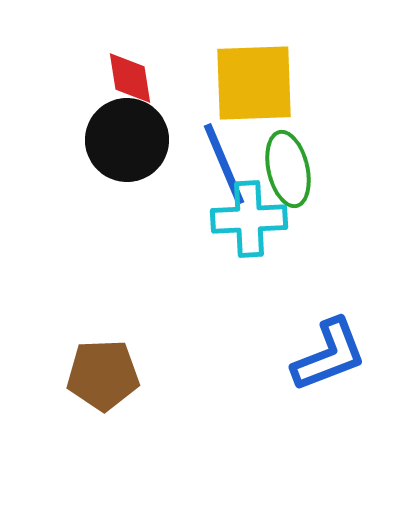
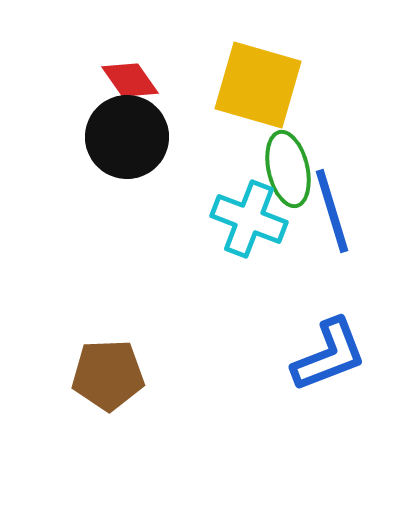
red diamond: moved 2 px down; rotated 26 degrees counterclockwise
yellow square: moved 4 px right, 2 px down; rotated 18 degrees clockwise
black circle: moved 3 px up
blue line: moved 108 px right, 47 px down; rotated 6 degrees clockwise
cyan cross: rotated 24 degrees clockwise
brown pentagon: moved 5 px right
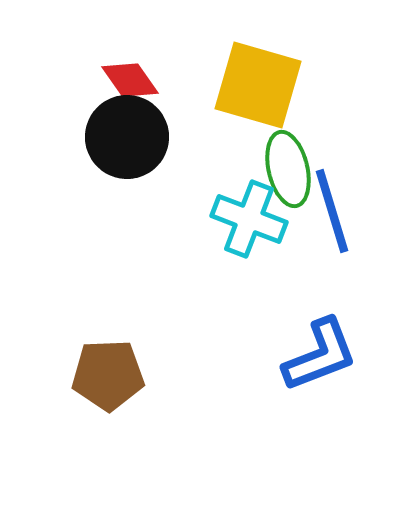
blue L-shape: moved 9 px left
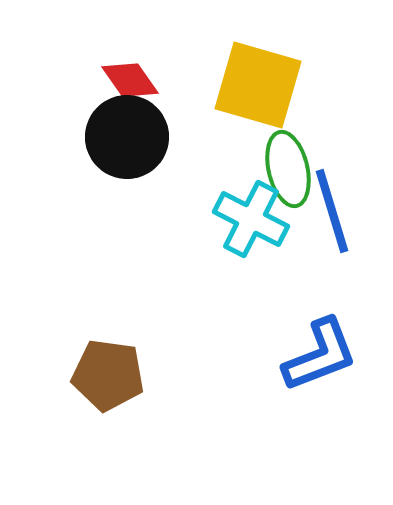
cyan cross: moved 2 px right; rotated 6 degrees clockwise
brown pentagon: rotated 10 degrees clockwise
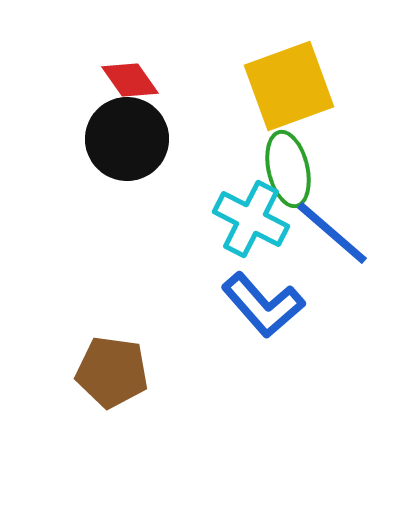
yellow square: moved 31 px right, 1 px down; rotated 36 degrees counterclockwise
black circle: moved 2 px down
blue line: moved 22 px down; rotated 32 degrees counterclockwise
blue L-shape: moved 57 px left, 50 px up; rotated 70 degrees clockwise
brown pentagon: moved 4 px right, 3 px up
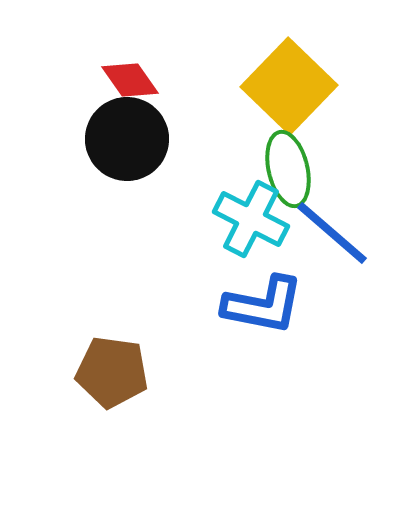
yellow square: rotated 26 degrees counterclockwise
blue L-shape: rotated 38 degrees counterclockwise
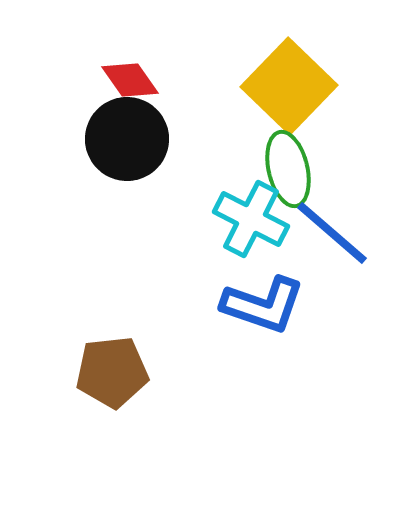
blue L-shape: rotated 8 degrees clockwise
brown pentagon: rotated 14 degrees counterclockwise
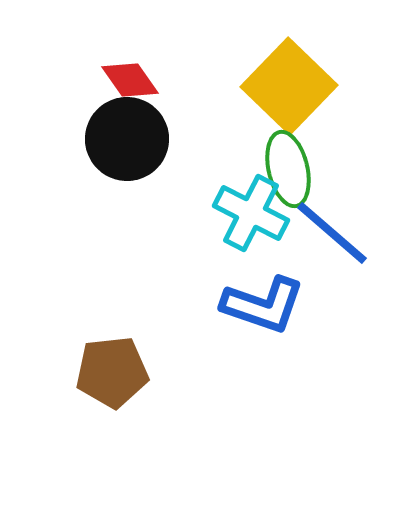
cyan cross: moved 6 px up
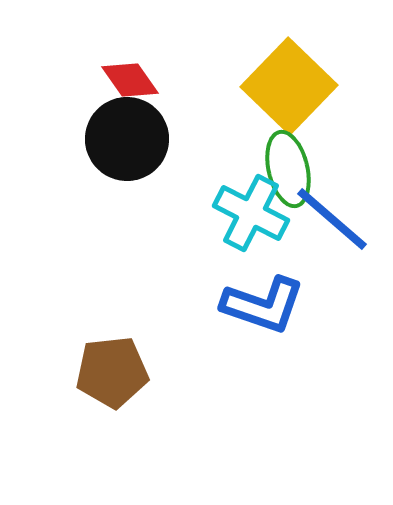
blue line: moved 14 px up
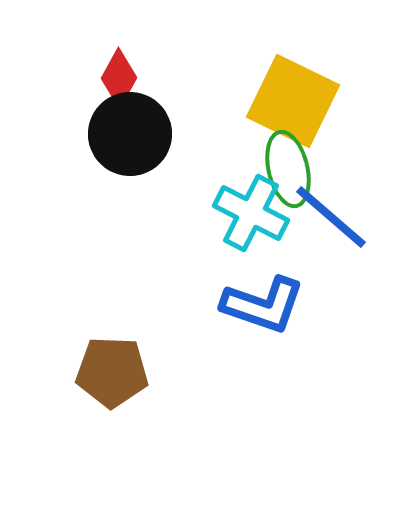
red diamond: moved 11 px left, 2 px up; rotated 64 degrees clockwise
yellow square: moved 4 px right, 15 px down; rotated 18 degrees counterclockwise
black circle: moved 3 px right, 5 px up
blue line: moved 1 px left, 2 px up
brown pentagon: rotated 8 degrees clockwise
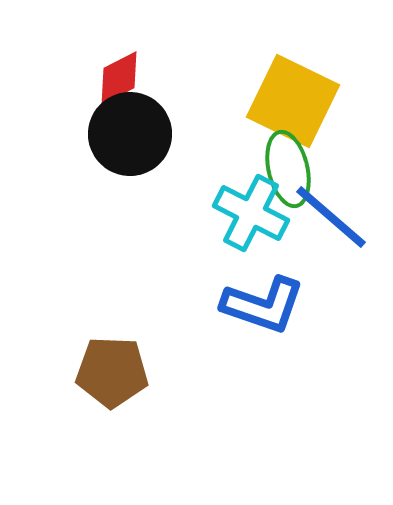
red diamond: rotated 34 degrees clockwise
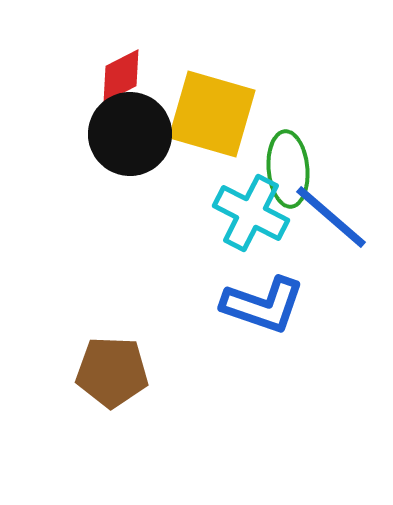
red diamond: moved 2 px right, 2 px up
yellow square: moved 81 px left, 13 px down; rotated 10 degrees counterclockwise
green ellipse: rotated 8 degrees clockwise
